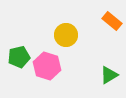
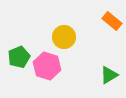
yellow circle: moved 2 px left, 2 px down
green pentagon: rotated 10 degrees counterclockwise
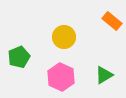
pink hexagon: moved 14 px right, 11 px down; rotated 8 degrees clockwise
green triangle: moved 5 px left
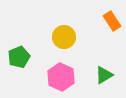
orange rectangle: rotated 18 degrees clockwise
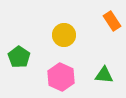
yellow circle: moved 2 px up
green pentagon: rotated 15 degrees counterclockwise
green triangle: rotated 36 degrees clockwise
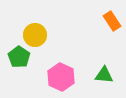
yellow circle: moved 29 px left
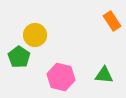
pink hexagon: rotated 12 degrees counterclockwise
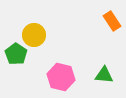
yellow circle: moved 1 px left
green pentagon: moved 3 px left, 3 px up
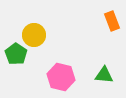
orange rectangle: rotated 12 degrees clockwise
